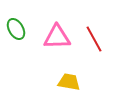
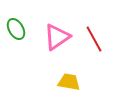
pink triangle: rotated 32 degrees counterclockwise
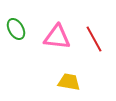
pink triangle: rotated 40 degrees clockwise
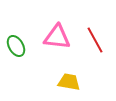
green ellipse: moved 17 px down
red line: moved 1 px right, 1 px down
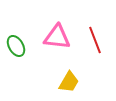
red line: rotated 8 degrees clockwise
yellow trapezoid: rotated 110 degrees clockwise
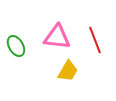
yellow trapezoid: moved 1 px left, 11 px up
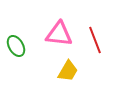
pink triangle: moved 2 px right, 3 px up
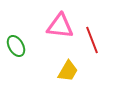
pink triangle: moved 1 px right, 8 px up
red line: moved 3 px left
